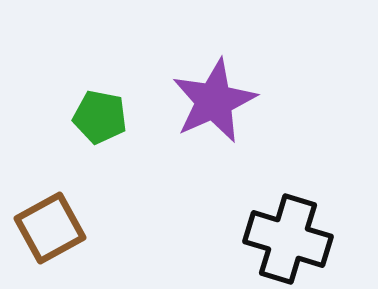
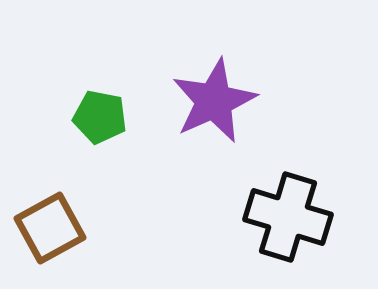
black cross: moved 22 px up
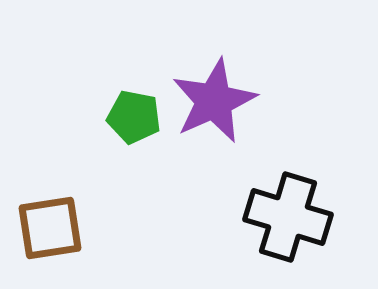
green pentagon: moved 34 px right
brown square: rotated 20 degrees clockwise
